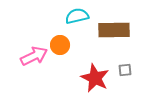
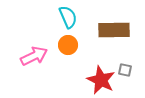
cyan semicircle: moved 9 px left, 1 px down; rotated 80 degrees clockwise
orange circle: moved 8 px right
gray square: rotated 16 degrees clockwise
red star: moved 6 px right, 2 px down
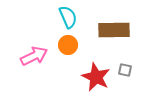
red star: moved 5 px left, 3 px up
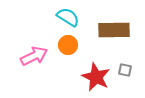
cyan semicircle: rotated 35 degrees counterclockwise
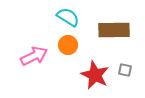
red star: moved 1 px left, 2 px up
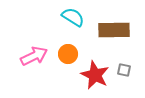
cyan semicircle: moved 5 px right
orange circle: moved 9 px down
gray square: moved 1 px left
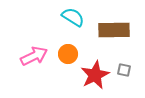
red star: rotated 20 degrees clockwise
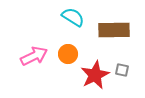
gray square: moved 2 px left
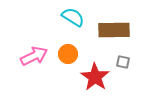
gray square: moved 1 px right, 8 px up
red star: moved 2 px down; rotated 12 degrees counterclockwise
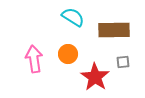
pink arrow: moved 3 px down; rotated 72 degrees counterclockwise
gray square: rotated 16 degrees counterclockwise
